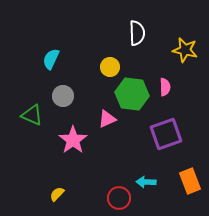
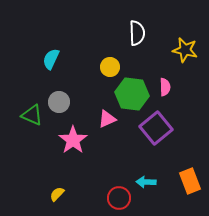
gray circle: moved 4 px left, 6 px down
purple square: moved 10 px left, 6 px up; rotated 20 degrees counterclockwise
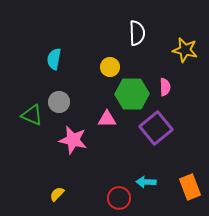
cyan semicircle: moved 3 px right; rotated 15 degrees counterclockwise
green hexagon: rotated 8 degrees counterclockwise
pink triangle: rotated 24 degrees clockwise
pink star: rotated 24 degrees counterclockwise
orange rectangle: moved 6 px down
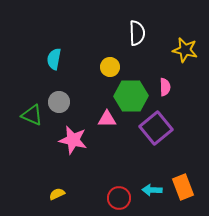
green hexagon: moved 1 px left, 2 px down
cyan arrow: moved 6 px right, 8 px down
orange rectangle: moved 7 px left
yellow semicircle: rotated 21 degrees clockwise
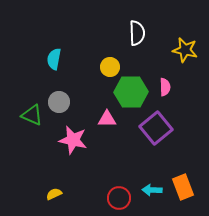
green hexagon: moved 4 px up
yellow semicircle: moved 3 px left
